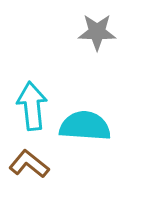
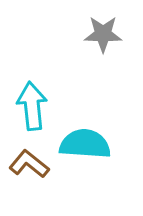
gray star: moved 6 px right, 2 px down
cyan semicircle: moved 18 px down
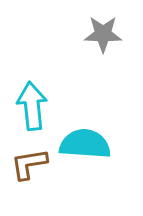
brown L-shape: rotated 48 degrees counterclockwise
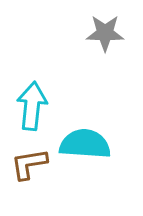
gray star: moved 2 px right, 1 px up
cyan arrow: rotated 12 degrees clockwise
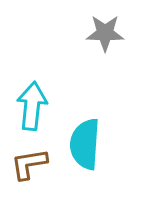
cyan semicircle: rotated 90 degrees counterclockwise
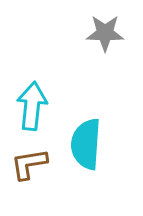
cyan semicircle: moved 1 px right
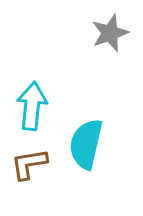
gray star: moved 5 px right; rotated 21 degrees counterclockwise
cyan semicircle: rotated 9 degrees clockwise
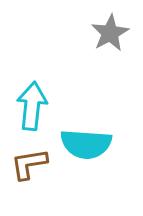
gray star: rotated 9 degrees counterclockwise
cyan semicircle: rotated 99 degrees counterclockwise
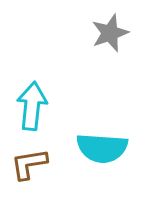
gray star: rotated 9 degrees clockwise
cyan semicircle: moved 16 px right, 4 px down
